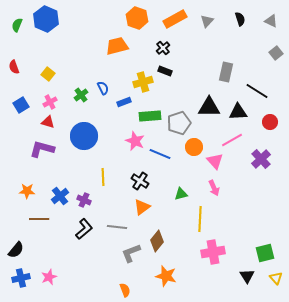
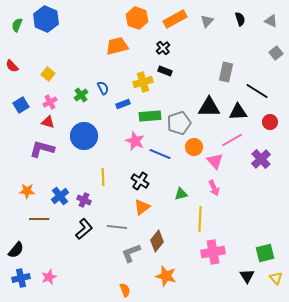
red semicircle at (14, 67): moved 2 px left, 1 px up; rotated 24 degrees counterclockwise
blue rectangle at (124, 102): moved 1 px left, 2 px down
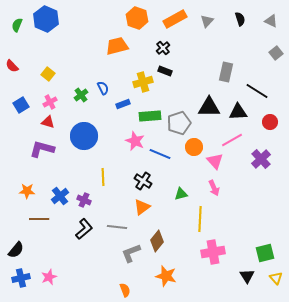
black cross at (140, 181): moved 3 px right
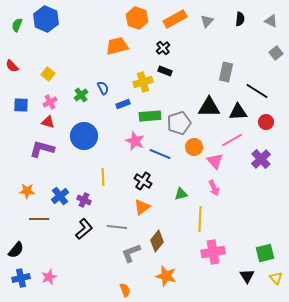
black semicircle at (240, 19): rotated 24 degrees clockwise
blue square at (21, 105): rotated 35 degrees clockwise
red circle at (270, 122): moved 4 px left
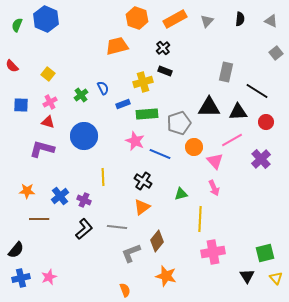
green rectangle at (150, 116): moved 3 px left, 2 px up
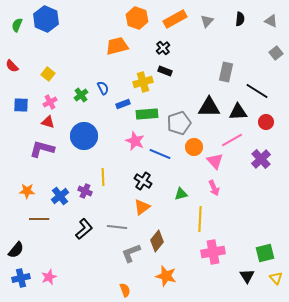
purple cross at (84, 200): moved 1 px right, 9 px up
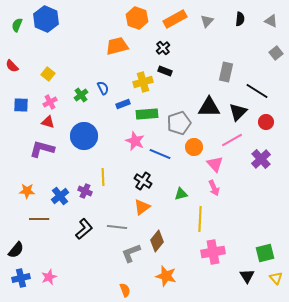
black triangle at (238, 112): rotated 42 degrees counterclockwise
pink triangle at (215, 161): moved 3 px down
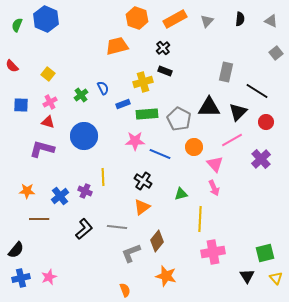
gray pentagon at (179, 123): moved 4 px up; rotated 25 degrees counterclockwise
pink star at (135, 141): rotated 24 degrees counterclockwise
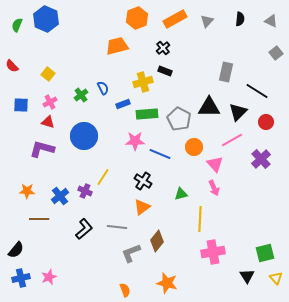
orange hexagon at (137, 18): rotated 20 degrees clockwise
yellow line at (103, 177): rotated 36 degrees clockwise
orange star at (166, 276): moved 1 px right, 7 px down
